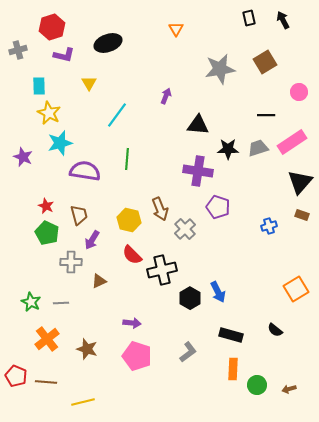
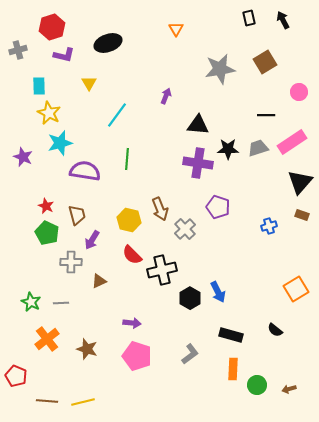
purple cross at (198, 171): moved 8 px up
brown trapezoid at (79, 215): moved 2 px left
gray L-shape at (188, 352): moved 2 px right, 2 px down
brown line at (46, 382): moved 1 px right, 19 px down
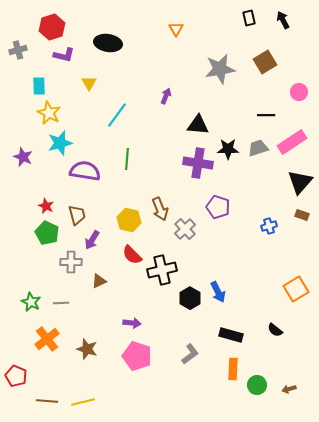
black ellipse at (108, 43): rotated 28 degrees clockwise
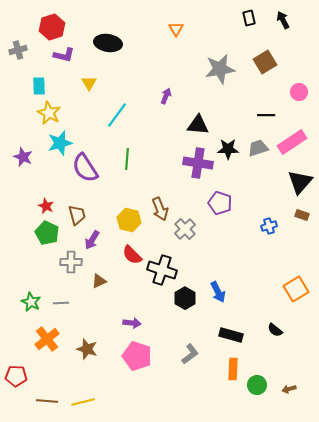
purple semicircle at (85, 171): moved 3 px up; rotated 132 degrees counterclockwise
purple pentagon at (218, 207): moved 2 px right, 4 px up
black cross at (162, 270): rotated 32 degrees clockwise
black hexagon at (190, 298): moved 5 px left
red pentagon at (16, 376): rotated 20 degrees counterclockwise
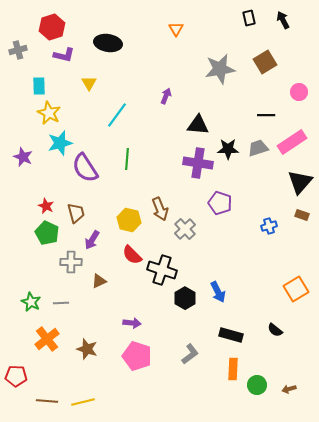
brown trapezoid at (77, 215): moved 1 px left, 2 px up
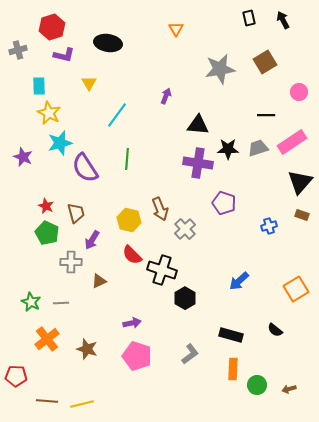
purple pentagon at (220, 203): moved 4 px right
blue arrow at (218, 292): moved 21 px right, 11 px up; rotated 75 degrees clockwise
purple arrow at (132, 323): rotated 18 degrees counterclockwise
yellow line at (83, 402): moved 1 px left, 2 px down
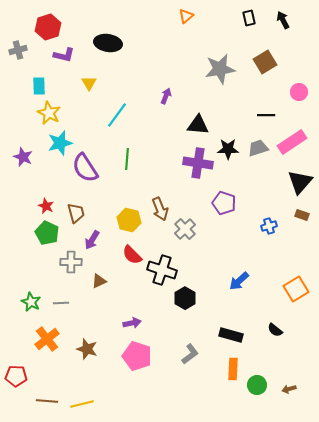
red hexagon at (52, 27): moved 4 px left
orange triangle at (176, 29): moved 10 px right, 13 px up; rotated 21 degrees clockwise
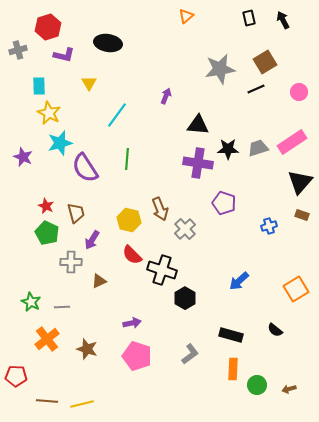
black line at (266, 115): moved 10 px left, 26 px up; rotated 24 degrees counterclockwise
gray line at (61, 303): moved 1 px right, 4 px down
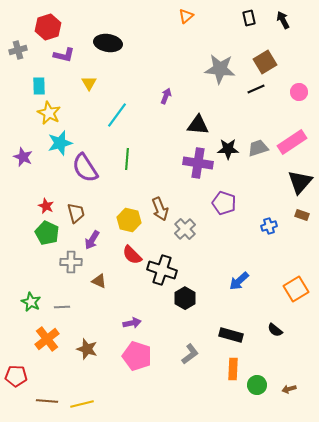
gray star at (220, 69): rotated 16 degrees clockwise
brown triangle at (99, 281): rotated 49 degrees clockwise
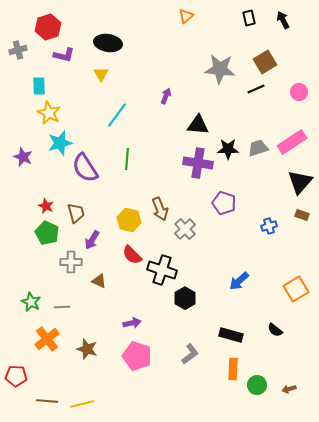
yellow triangle at (89, 83): moved 12 px right, 9 px up
